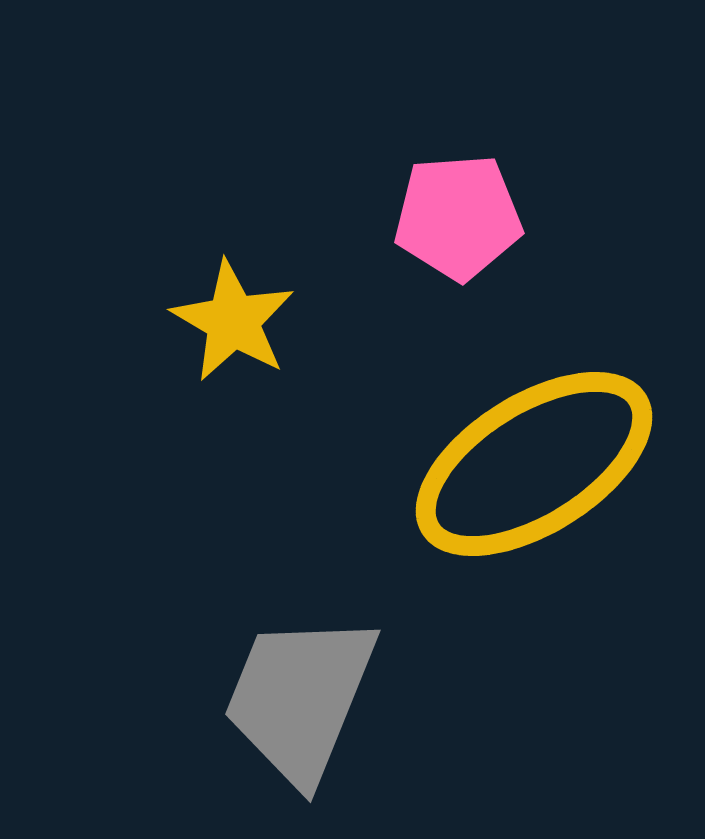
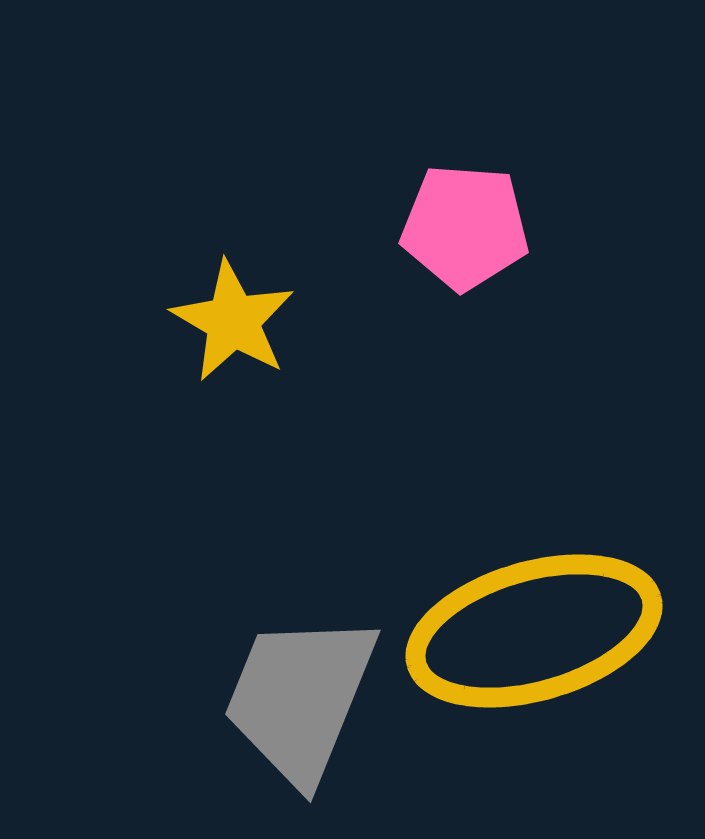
pink pentagon: moved 7 px right, 10 px down; rotated 8 degrees clockwise
yellow ellipse: moved 167 px down; rotated 16 degrees clockwise
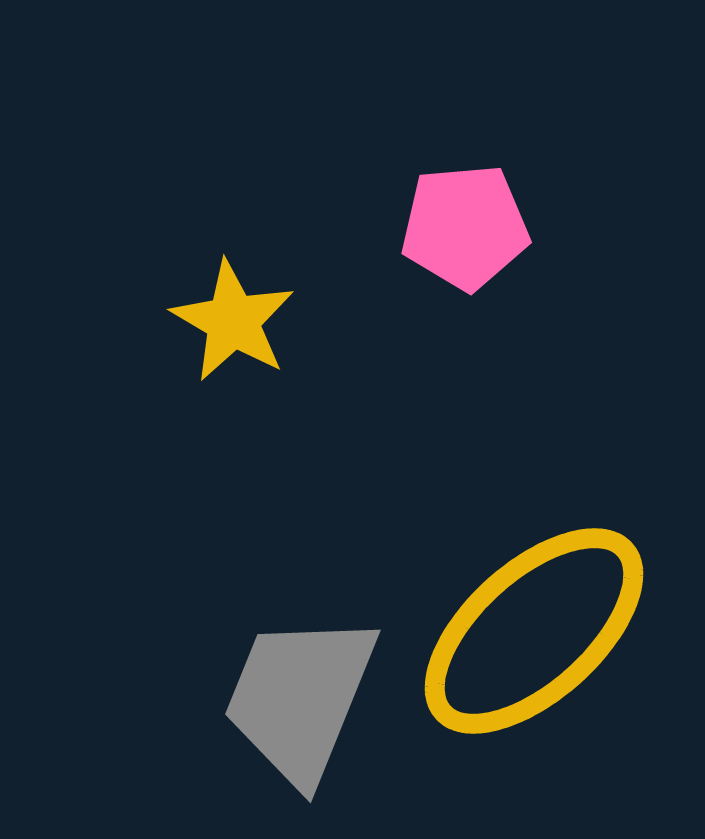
pink pentagon: rotated 9 degrees counterclockwise
yellow ellipse: rotated 26 degrees counterclockwise
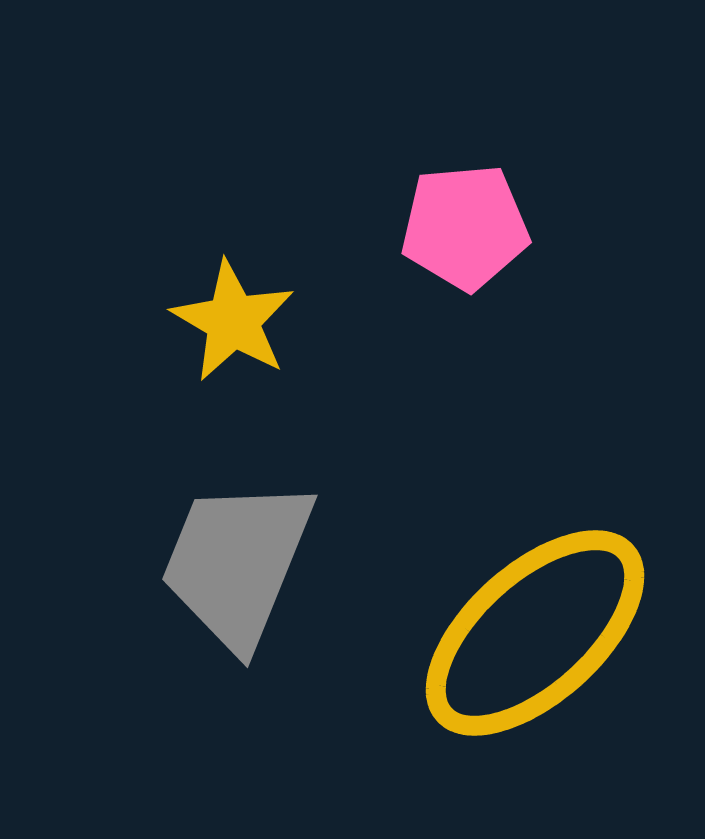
yellow ellipse: moved 1 px right, 2 px down
gray trapezoid: moved 63 px left, 135 px up
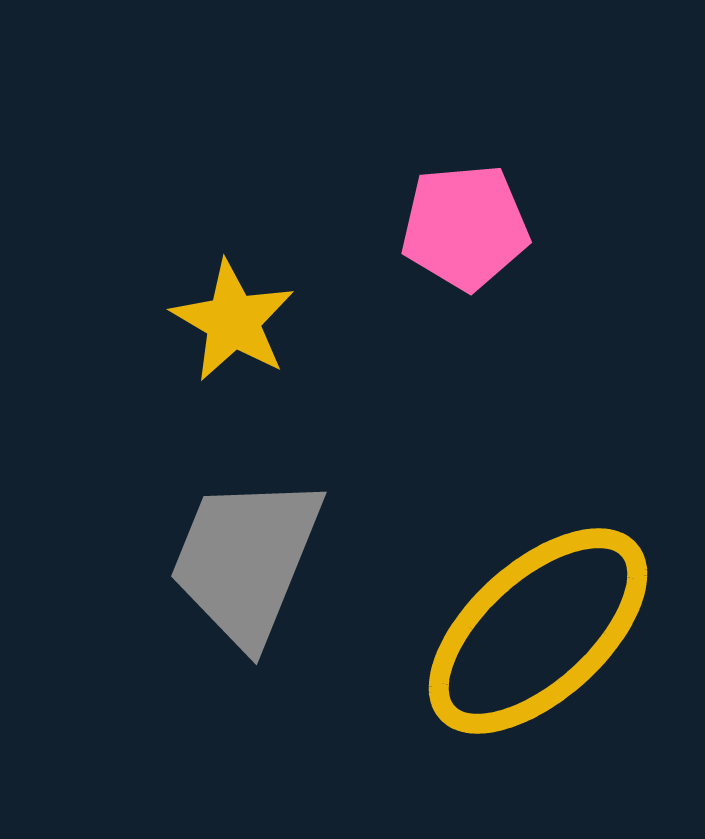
gray trapezoid: moved 9 px right, 3 px up
yellow ellipse: moved 3 px right, 2 px up
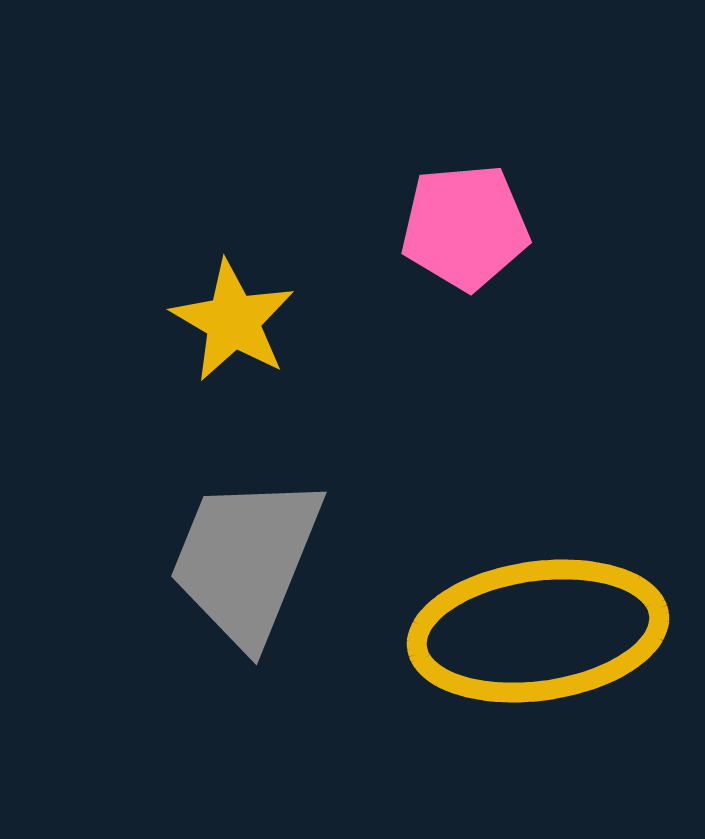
yellow ellipse: rotated 34 degrees clockwise
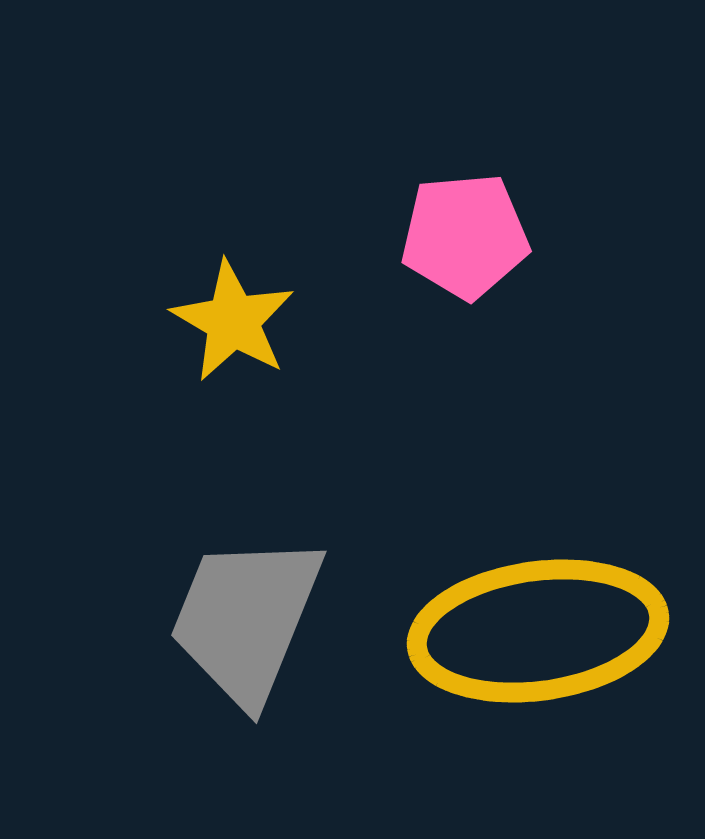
pink pentagon: moved 9 px down
gray trapezoid: moved 59 px down
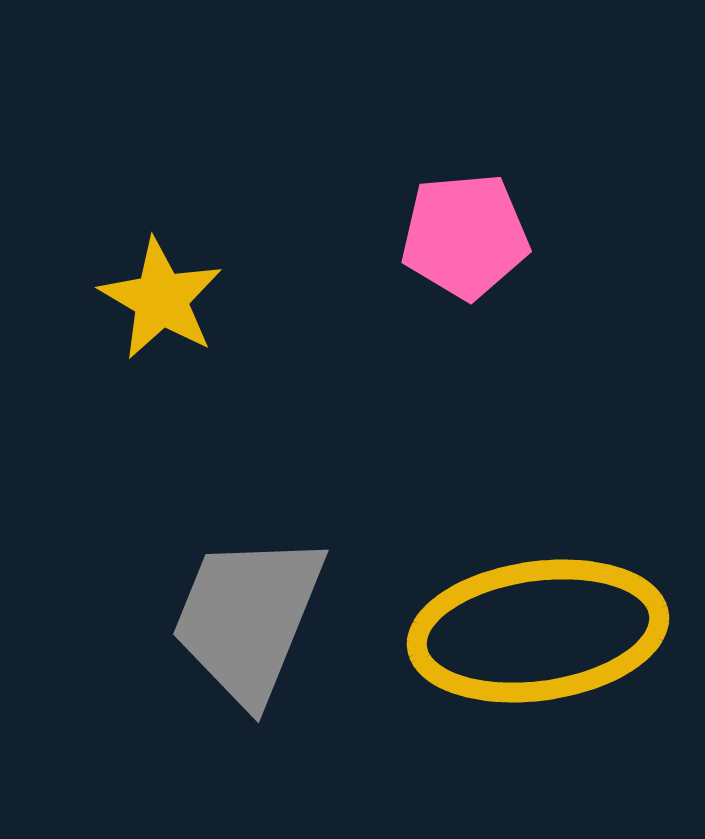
yellow star: moved 72 px left, 22 px up
gray trapezoid: moved 2 px right, 1 px up
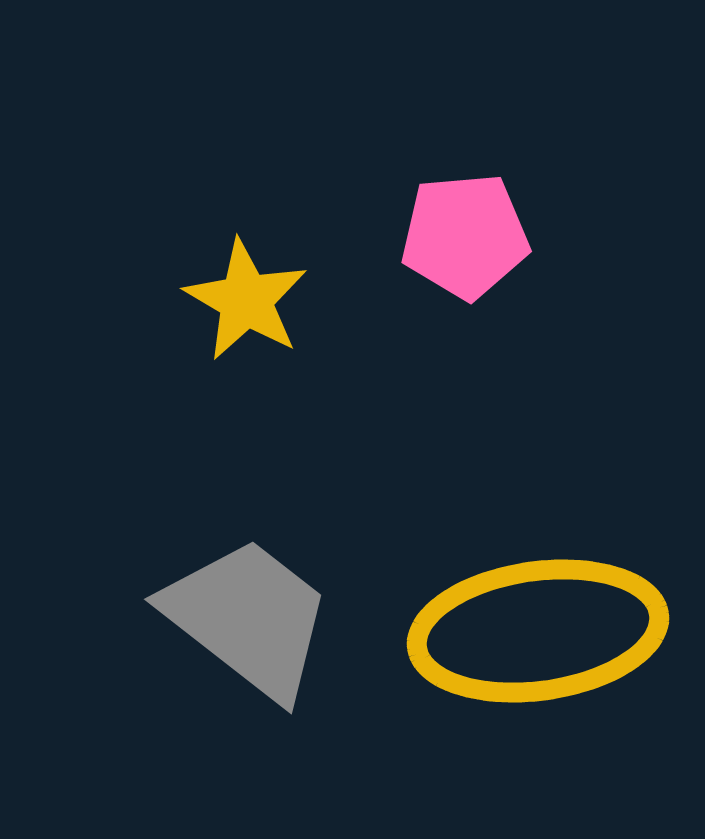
yellow star: moved 85 px right, 1 px down
gray trapezoid: rotated 106 degrees clockwise
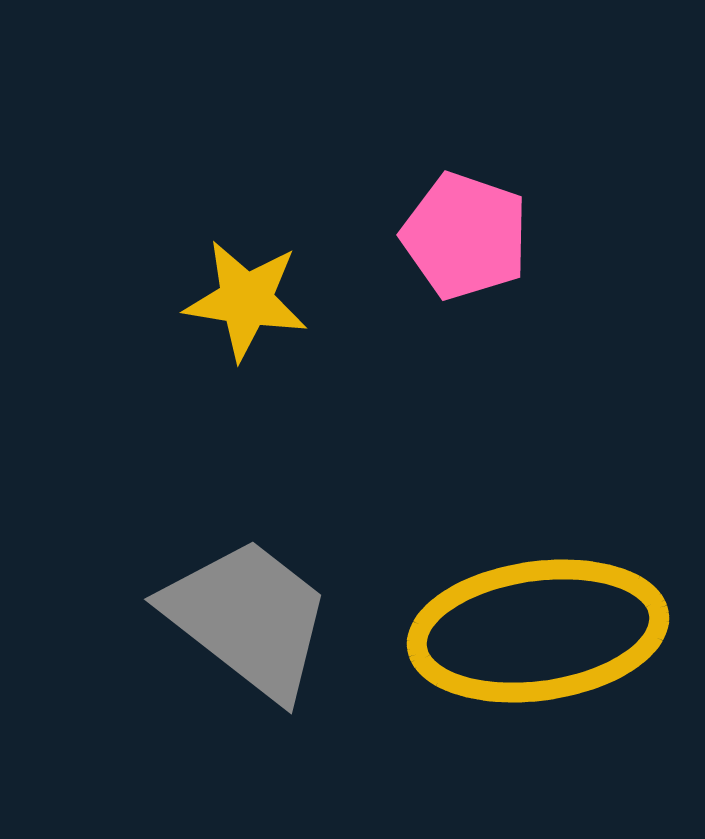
pink pentagon: rotated 24 degrees clockwise
yellow star: rotated 21 degrees counterclockwise
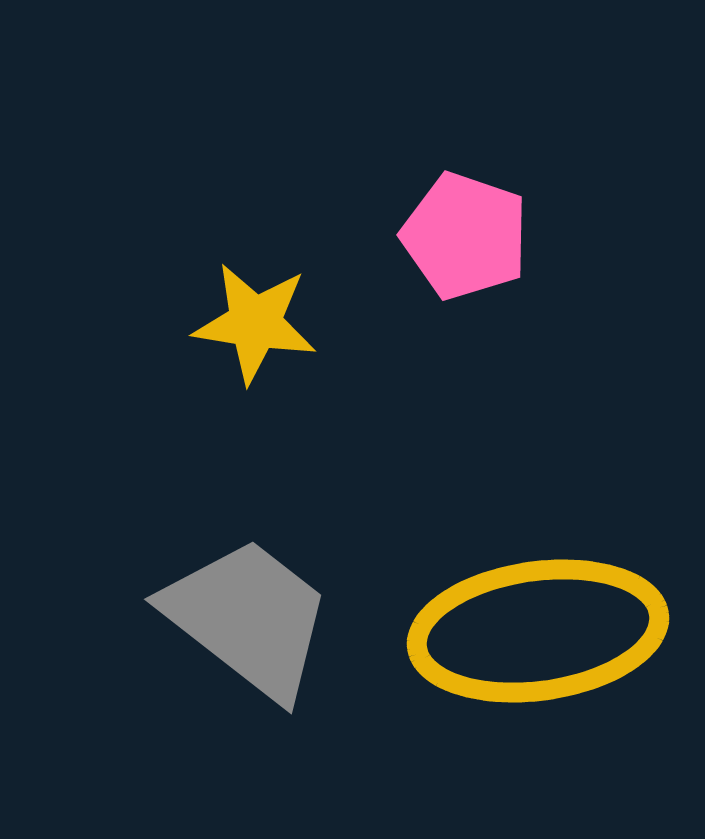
yellow star: moved 9 px right, 23 px down
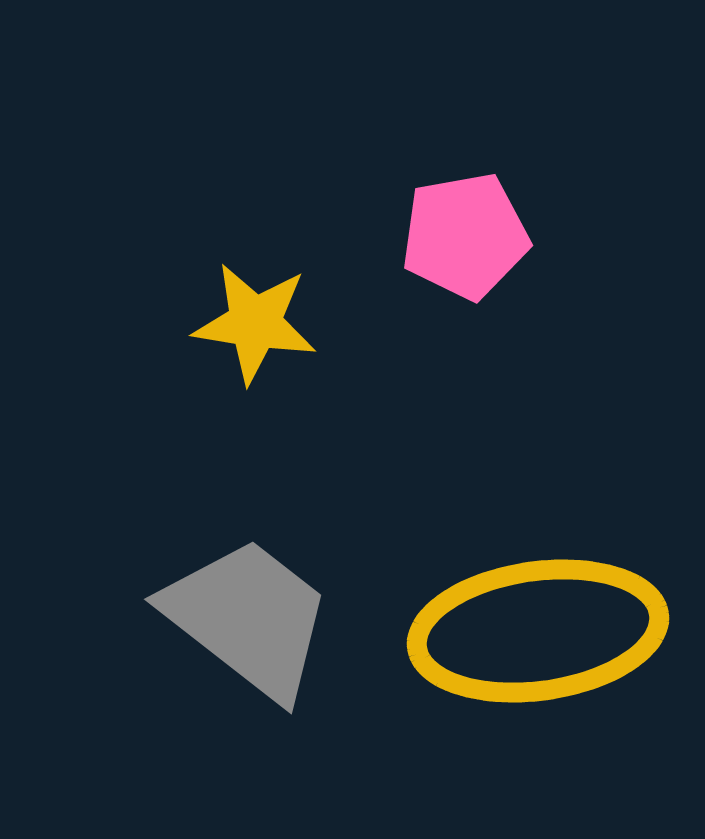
pink pentagon: rotated 29 degrees counterclockwise
